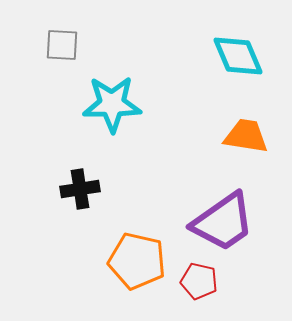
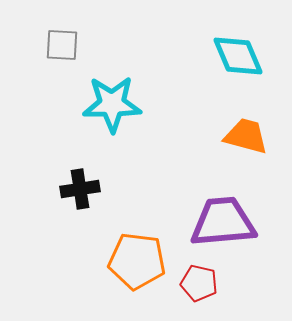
orange trapezoid: rotated 6 degrees clockwise
purple trapezoid: rotated 150 degrees counterclockwise
orange pentagon: rotated 6 degrees counterclockwise
red pentagon: moved 2 px down
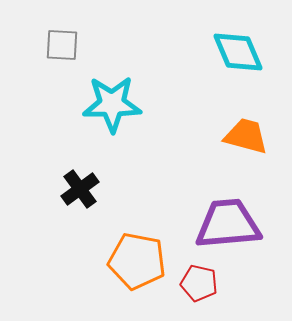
cyan diamond: moved 4 px up
black cross: rotated 27 degrees counterclockwise
purple trapezoid: moved 5 px right, 2 px down
orange pentagon: rotated 4 degrees clockwise
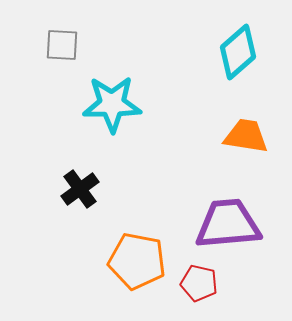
cyan diamond: rotated 72 degrees clockwise
orange trapezoid: rotated 6 degrees counterclockwise
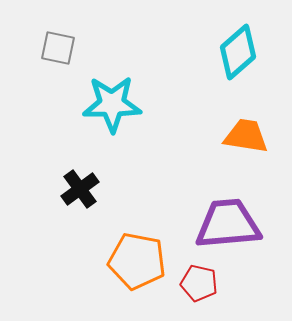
gray square: moved 4 px left, 3 px down; rotated 9 degrees clockwise
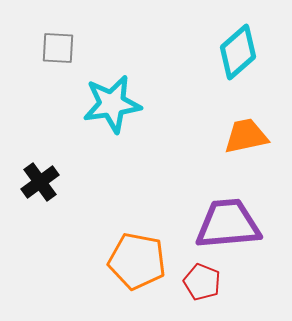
gray square: rotated 9 degrees counterclockwise
cyan star: rotated 8 degrees counterclockwise
orange trapezoid: rotated 21 degrees counterclockwise
black cross: moved 40 px left, 7 px up
red pentagon: moved 3 px right, 1 px up; rotated 9 degrees clockwise
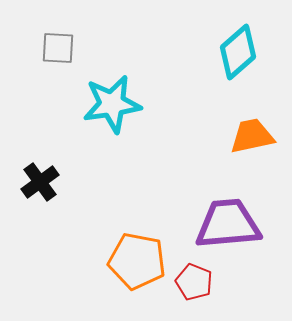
orange trapezoid: moved 6 px right
red pentagon: moved 8 px left
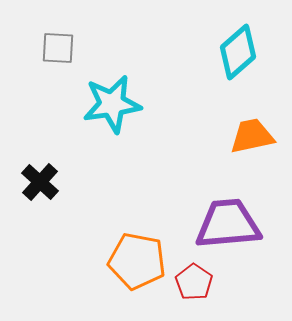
black cross: rotated 12 degrees counterclockwise
red pentagon: rotated 12 degrees clockwise
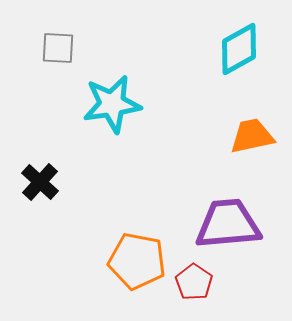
cyan diamond: moved 1 px right, 3 px up; rotated 12 degrees clockwise
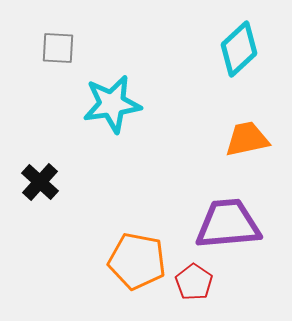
cyan diamond: rotated 14 degrees counterclockwise
orange trapezoid: moved 5 px left, 3 px down
